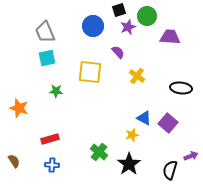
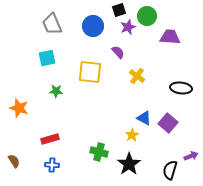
gray trapezoid: moved 7 px right, 8 px up
yellow star: rotated 16 degrees counterclockwise
green cross: rotated 24 degrees counterclockwise
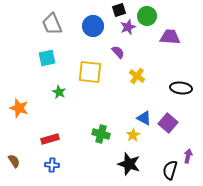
green star: moved 3 px right, 1 px down; rotated 24 degrees clockwise
yellow star: moved 1 px right
green cross: moved 2 px right, 18 px up
purple arrow: moved 3 px left; rotated 56 degrees counterclockwise
black star: rotated 20 degrees counterclockwise
